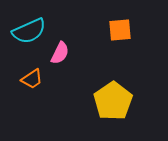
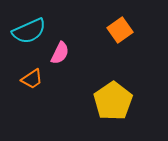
orange square: rotated 30 degrees counterclockwise
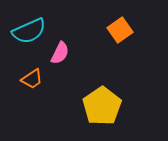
yellow pentagon: moved 11 px left, 5 px down
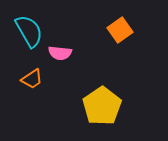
cyan semicircle: rotated 96 degrees counterclockwise
pink semicircle: rotated 70 degrees clockwise
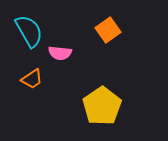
orange square: moved 12 px left
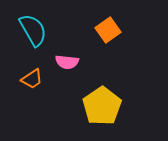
cyan semicircle: moved 4 px right, 1 px up
pink semicircle: moved 7 px right, 9 px down
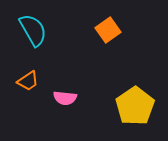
pink semicircle: moved 2 px left, 36 px down
orange trapezoid: moved 4 px left, 2 px down
yellow pentagon: moved 33 px right
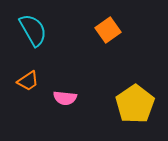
yellow pentagon: moved 2 px up
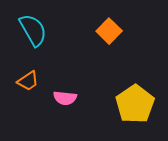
orange square: moved 1 px right, 1 px down; rotated 10 degrees counterclockwise
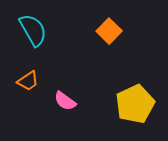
pink semicircle: moved 3 px down; rotated 30 degrees clockwise
yellow pentagon: rotated 9 degrees clockwise
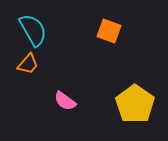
orange square: rotated 25 degrees counterclockwise
orange trapezoid: moved 17 px up; rotated 15 degrees counterclockwise
yellow pentagon: rotated 12 degrees counterclockwise
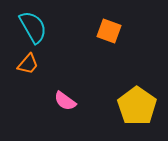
cyan semicircle: moved 3 px up
yellow pentagon: moved 2 px right, 2 px down
